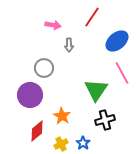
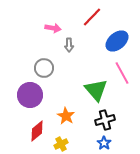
red line: rotated 10 degrees clockwise
pink arrow: moved 3 px down
green triangle: rotated 15 degrees counterclockwise
orange star: moved 4 px right
blue star: moved 21 px right
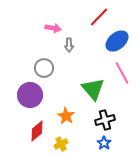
red line: moved 7 px right
green triangle: moved 3 px left, 1 px up
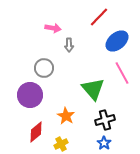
red diamond: moved 1 px left, 1 px down
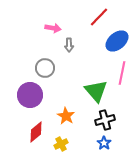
gray circle: moved 1 px right
pink line: rotated 40 degrees clockwise
green triangle: moved 3 px right, 2 px down
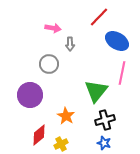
blue ellipse: rotated 70 degrees clockwise
gray arrow: moved 1 px right, 1 px up
gray circle: moved 4 px right, 4 px up
green triangle: rotated 20 degrees clockwise
red diamond: moved 3 px right, 3 px down
blue star: rotated 16 degrees counterclockwise
